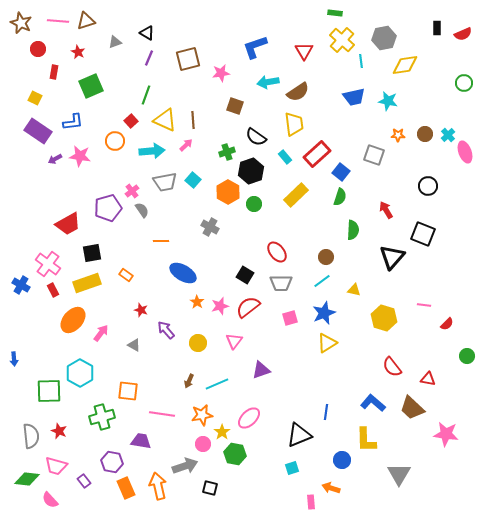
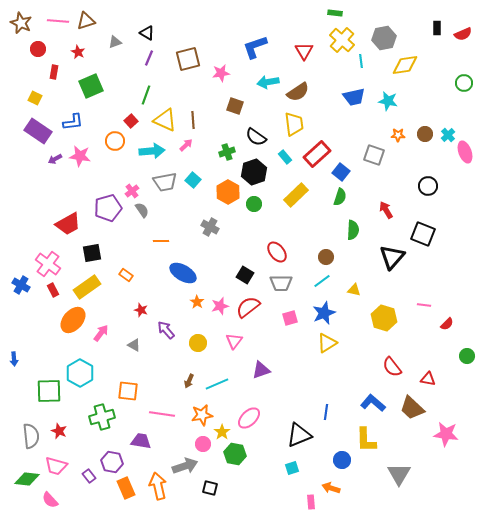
black hexagon at (251, 171): moved 3 px right, 1 px down
yellow rectangle at (87, 283): moved 4 px down; rotated 16 degrees counterclockwise
purple rectangle at (84, 481): moved 5 px right, 5 px up
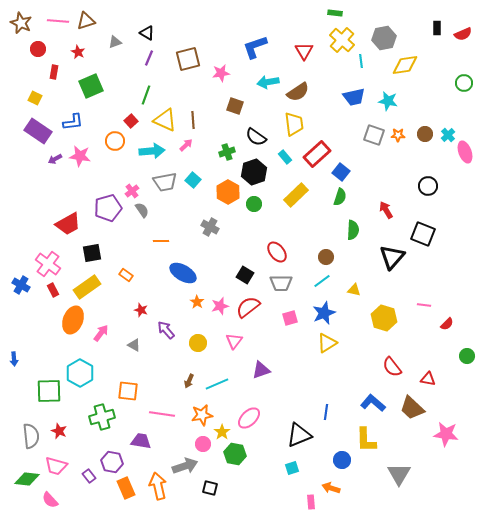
gray square at (374, 155): moved 20 px up
orange ellipse at (73, 320): rotated 20 degrees counterclockwise
